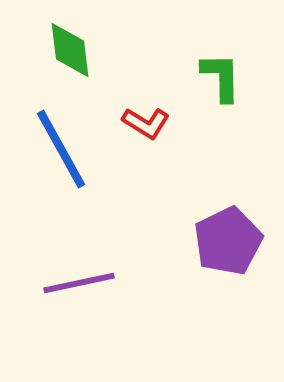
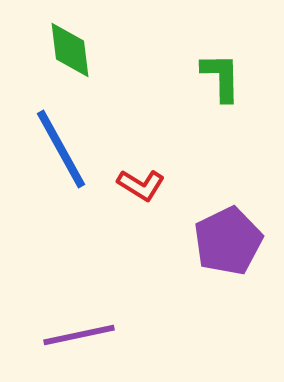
red L-shape: moved 5 px left, 62 px down
purple line: moved 52 px down
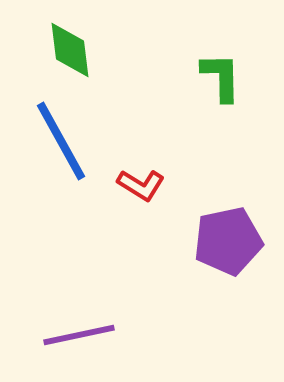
blue line: moved 8 px up
purple pentagon: rotated 14 degrees clockwise
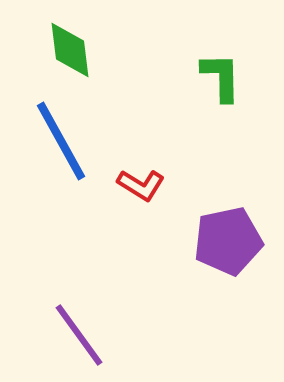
purple line: rotated 66 degrees clockwise
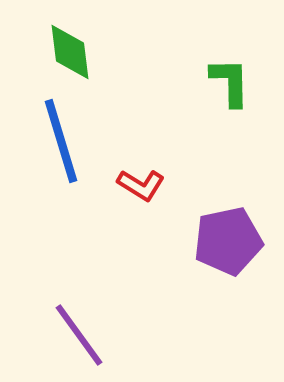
green diamond: moved 2 px down
green L-shape: moved 9 px right, 5 px down
blue line: rotated 12 degrees clockwise
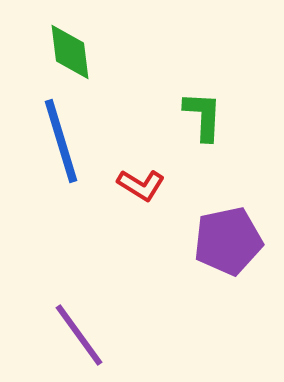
green L-shape: moved 27 px left, 34 px down; rotated 4 degrees clockwise
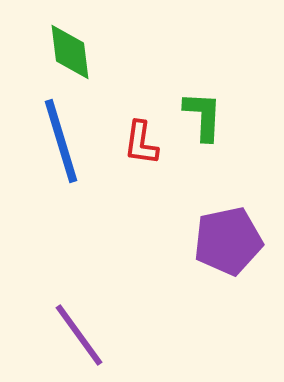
red L-shape: moved 42 px up; rotated 66 degrees clockwise
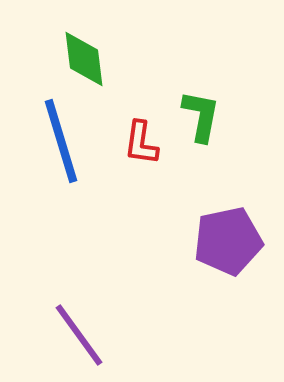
green diamond: moved 14 px right, 7 px down
green L-shape: moved 2 px left; rotated 8 degrees clockwise
